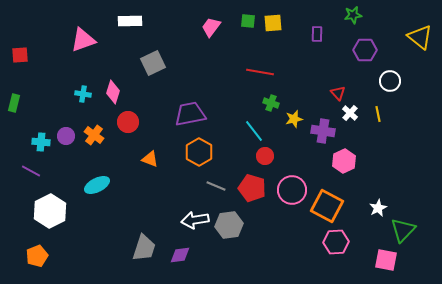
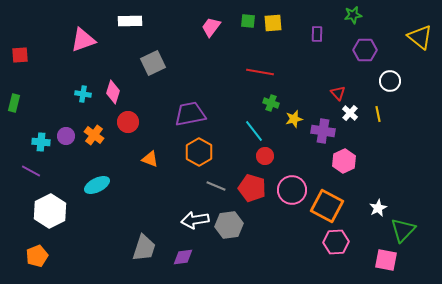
purple diamond at (180, 255): moved 3 px right, 2 px down
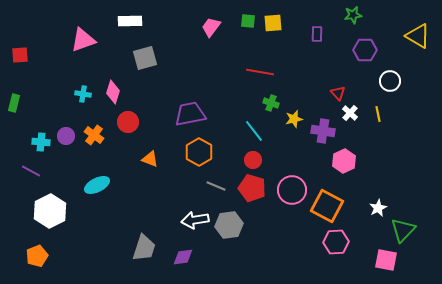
yellow triangle at (420, 37): moved 2 px left, 1 px up; rotated 8 degrees counterclockwise
gray square at (153, 63): moved 8 px left, 5 px up; rotated 10 degrees clockwise
red circle at (265, 156): moved 12 px left, 4 px down
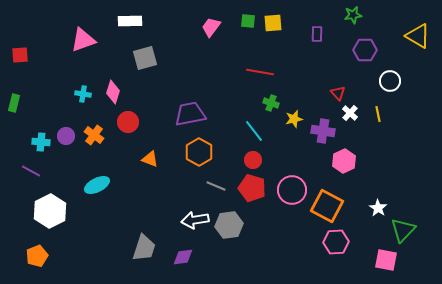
white star at (378, 208): rotated 12 degrees counterclockwise
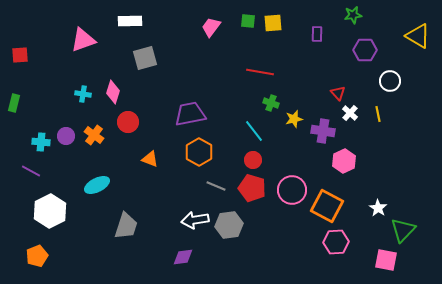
gray trapezoid at (144, 248): moved 18 px left, 22 px up
